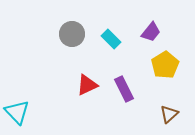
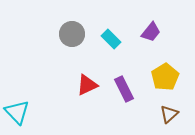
yellow pentagon: moved 12 px down
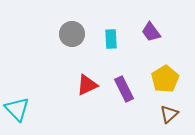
purple trapezoid: rotated 105 degrees clockwise
cyan rectangle: rotated 42 degrees clockwise
yellow pentagon: moved 2 px down
cyan triangle: moved 3 px up
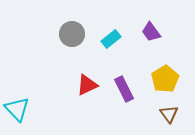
cyan rectangle: rotated 54 degrees clockwise
brown triangle: rotated 24 degrees counterclockwise
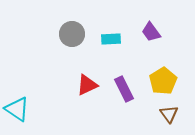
cyan rectangle: rotated 36 degrees clockwise
yellow pentagon: moved 2 px left, 2 px down
cyan triangle: rotated 12 degrees counterclockwise
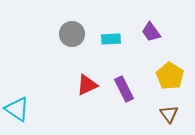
yellow pentagon: moved 7 px right, 5 px up; rotated 8 degrees counterclockwise
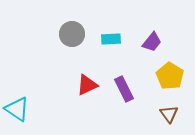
purple trapezoid: moved 1 px right, 10 px down; rotated 105 degrees counterclockwise
